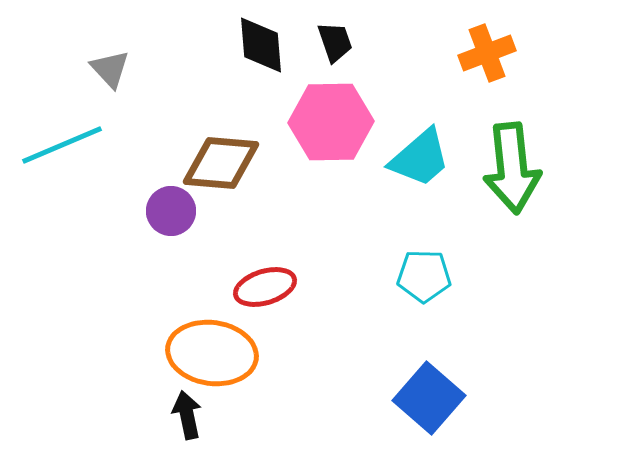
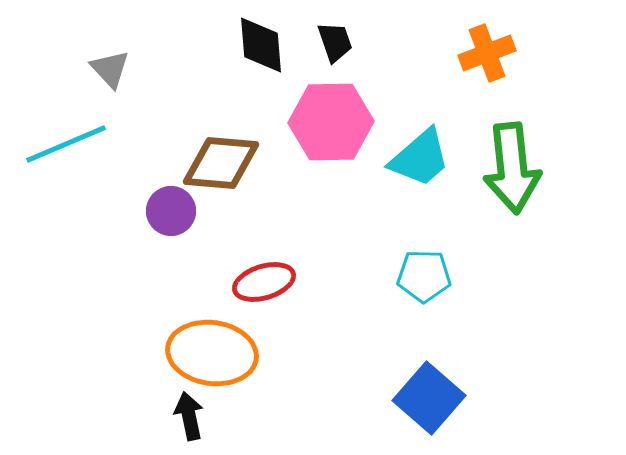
cyan line: moved 4 px right, 1 px up
red ellipse: moved 1 px left, 5 px up
black arrow: moved 2 px right, 1 px down
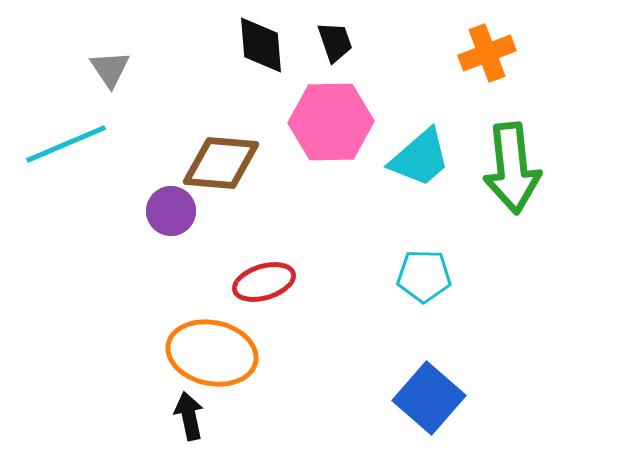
gray triangle: rotated 9 degrees clockwise
orange ellipse: rotated 4 degrees clockwise
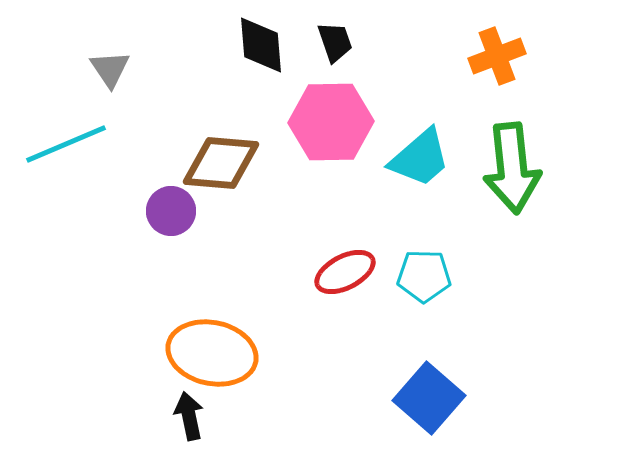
orange cross: moved 10 px right, 3 px down
red ellipse: moved 81 px right, 10 px up; rotated 10 degrees counterclockwise
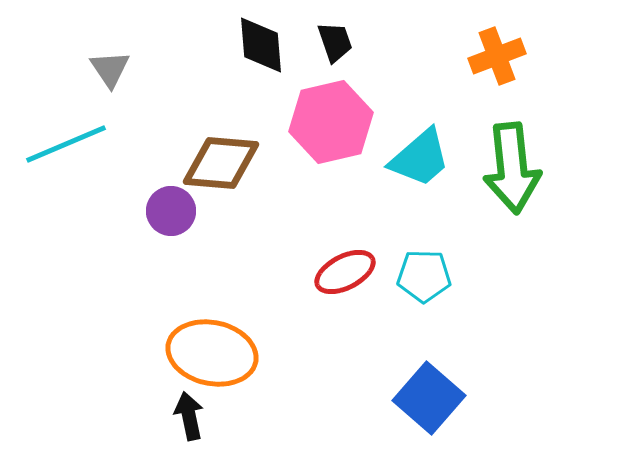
pink hexagon: rotated 12 degrees counterclockwise
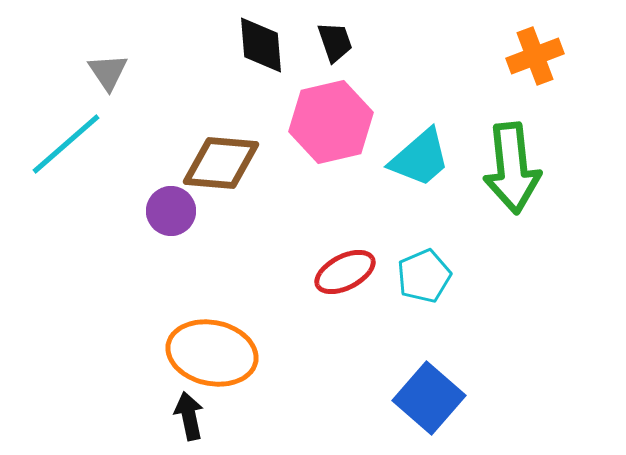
orange cross: moved 38 px right
gray triangle: moved 2 px left, 3 px down
cyan line: rotated 18 degrees counterclockwise
cyan pentagon: rotated 24 degrees counterclockwise
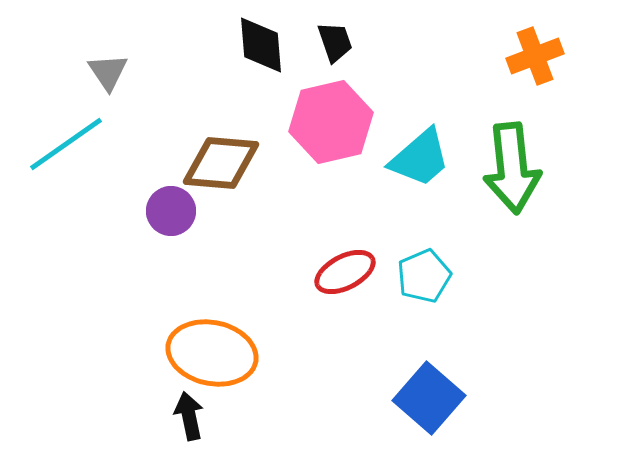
cyan line: rotated 6 degrees clockwise
